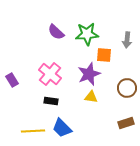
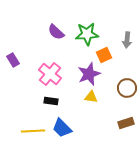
orange square: rotated 28 degrees counterclockwise
purple rectangle: moved 1 px right, 20 px up
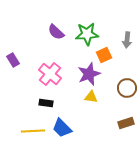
black rectangle: moved 5 px left, 2 px down
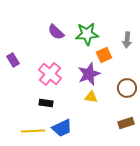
blue trapezoid: rotated 70 degrees counterclockwise
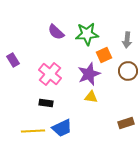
brown circle: moved 1 px right, 17 px up
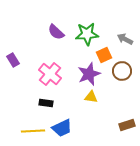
gray arrow: moved 2 px left, 1 px up; rotated 112 degrees clockwise
brown circle: moved 6 px left
brown rectangle: moved 1 px right, 2 px down
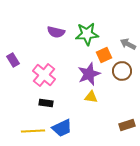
purple semicircle: rotated 30 degrees counterclockwise
gray arrow: moved 3 px right, 5 px down
pink cross: moved 6 px left, 1 px down
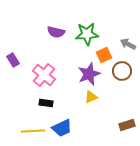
yellow triangle: rotated 32 degrees counterclockwise
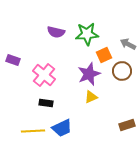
purple rectangle: rotated 40 degrees counterclockwise
